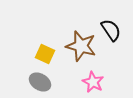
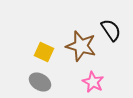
yellow square: moved 1 px left, 2 px up
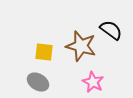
black semicircle: rotated 20 degrees counterclockwise
yellow square: rotated 18 degrees counterclockwise
gray ellipse: moved 2 px left
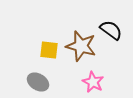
yellow square: moved 5 px right, 2 px up
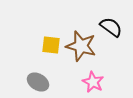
black semicircle: moved 3 px up
yellow square: moved 2 px right, 5 px up
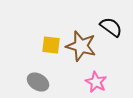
pink star: moved 3 px right
